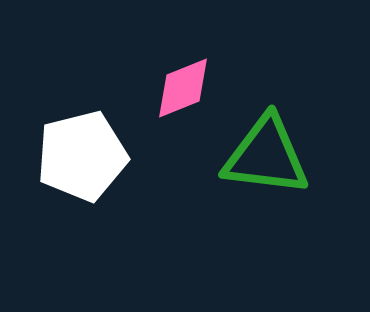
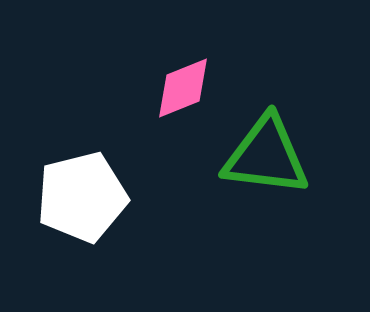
white pentagon: moved 41 px down
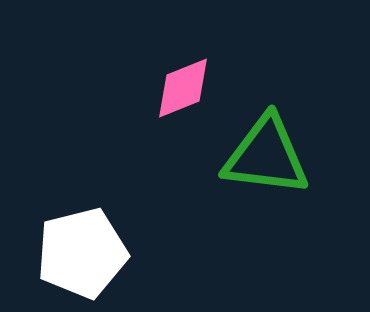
white pentagon: moved 56 px down
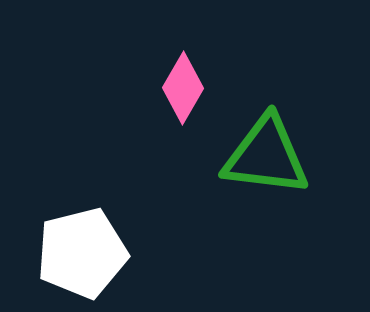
pink diamond: rotated 38 degrees counterclockwise
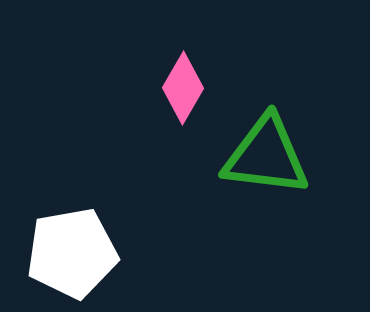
white pentagon: moved 10 px left; rotated 4 degrees clockwise
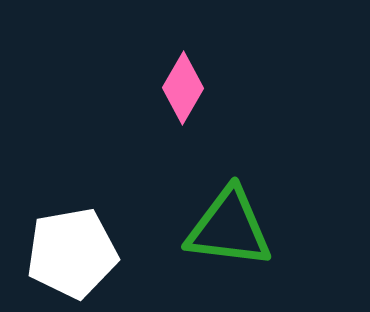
green triangle: moved 37 px left, 72 px down
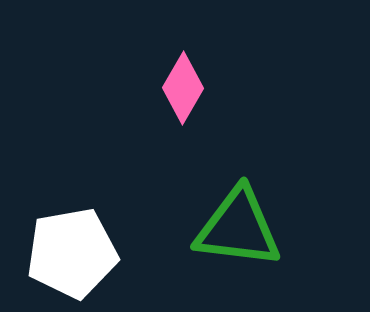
green triangle: moved 9 px right
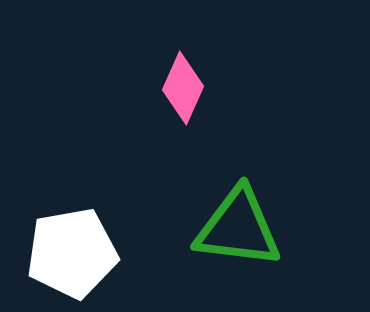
pink diamond: rotated 6 degrees counterclockwise
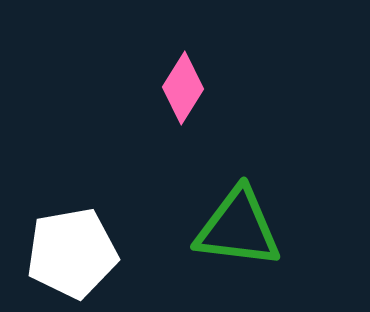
pink diamond: rotated 8 degrees clockwise
